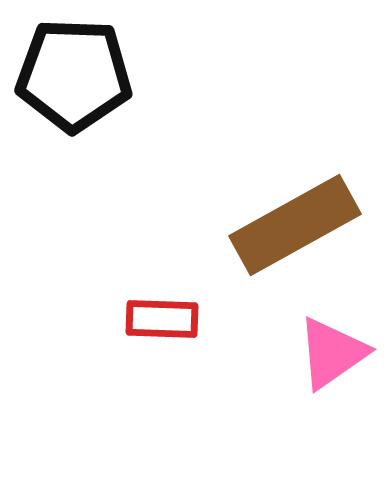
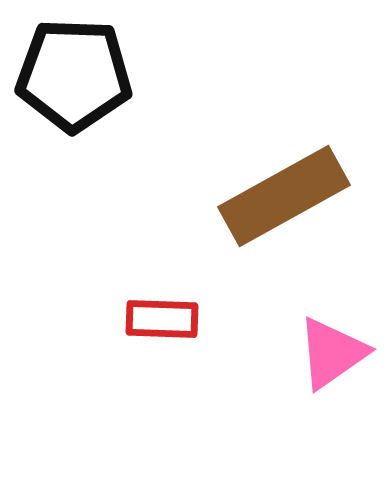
brown rectangle: moved 11 px left, 29 px up
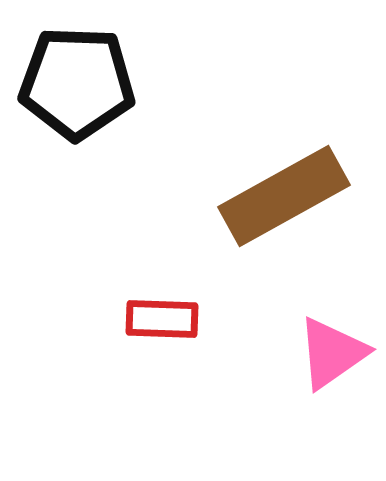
black pentagon: moved 3 px right, 8 px down
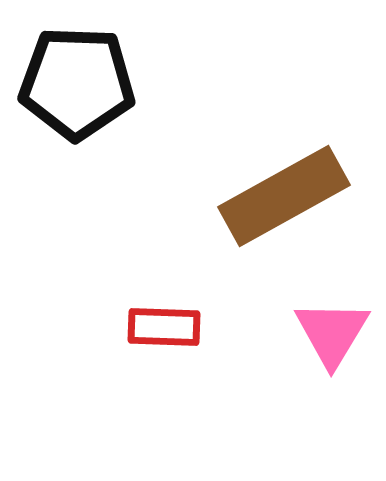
red rectangle: moved 2 px right, 8 px down
pink triangle: moved 20 px up; rotated 24 degrees counterclockwise
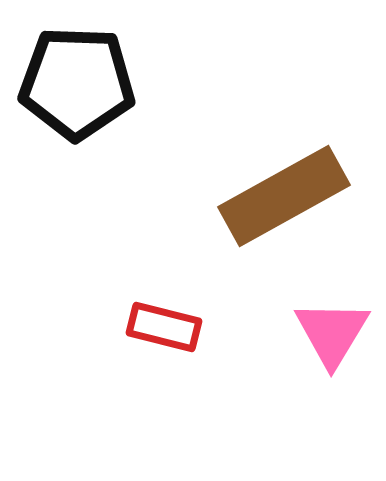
red rectangle: rotated 12 degrees clockwise
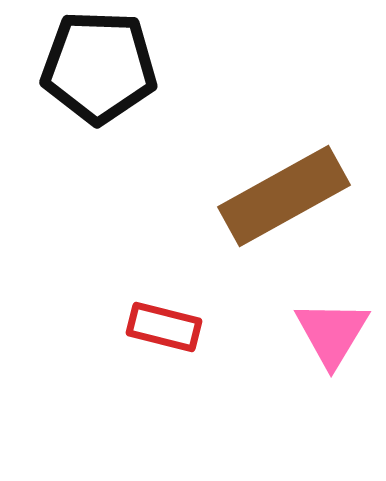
black pentagon: moved 22 px right, 16 px up
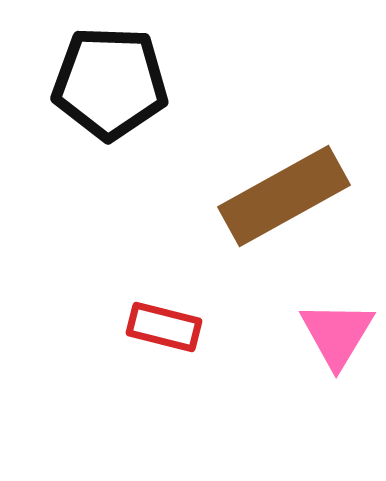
black pentagon: moved 11 px right, 16 px down
pink triangle: moved 5 px right, 1 px down
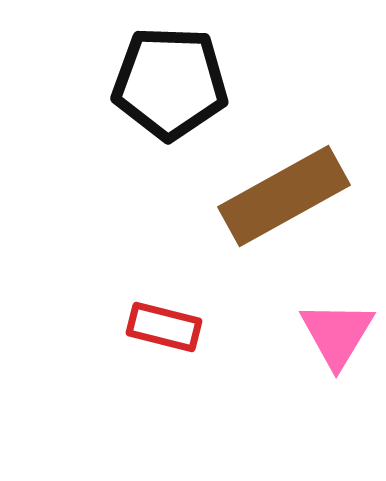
black pentagon: moved 60 px right
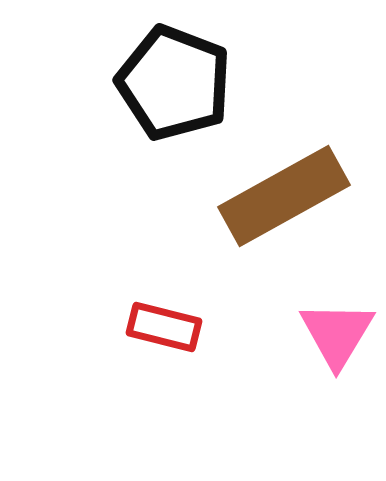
black pentagon: moved 4 px right; rotated 19 degrees clockwise
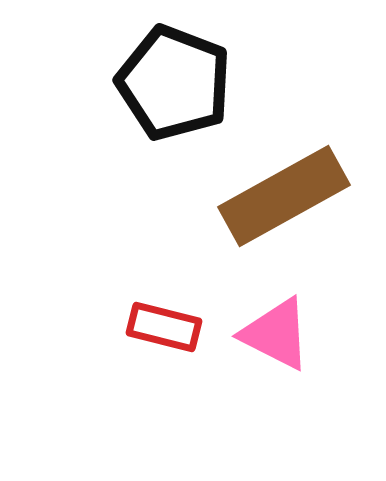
pink triangle: moved 61 px left; rotated 34 degrees counterclockwise
